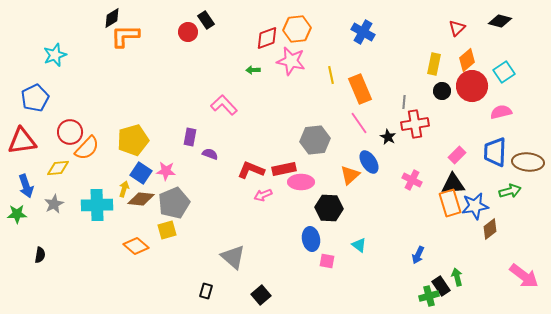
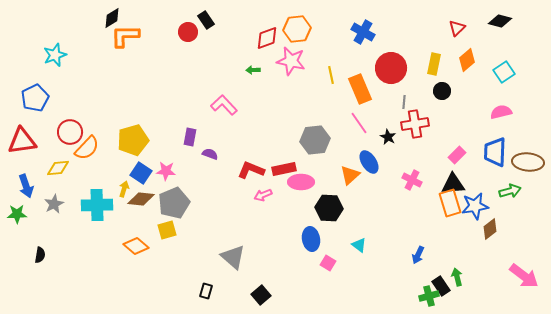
red circle at (472, 86): moved 81 px left, 18 px up
pink square at (327, 261): moved 1 px right, 2 px down; rotated 21 degrees clockwise
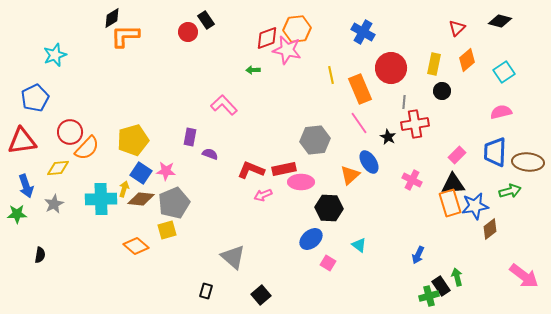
pink star at (291, 61): moved 4 px left, 11 px up
cyan cross at (97, 205): moved 4 px right, 6 px up
blue ellipse at (311, 239): rotated 60 degrees clockwise
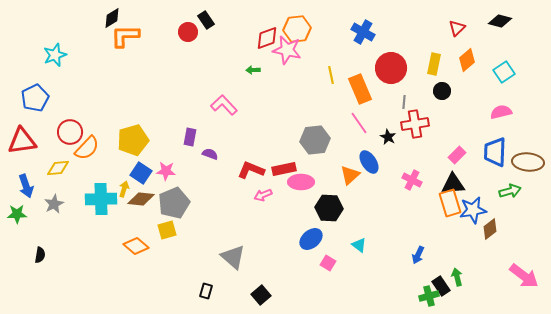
blue star at (475, 206): moved 2 px left, 4 px down
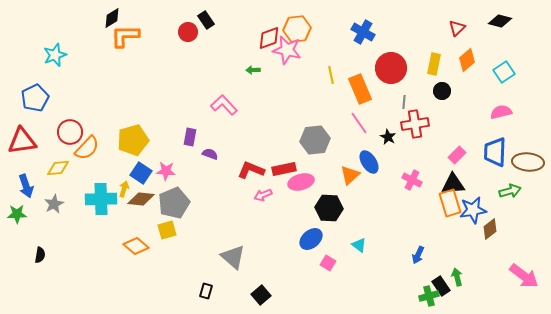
red diamond at (267, 38): moved 2 px right
pink ellipse at (301, 182): rotated 15 degrees counterclockwise
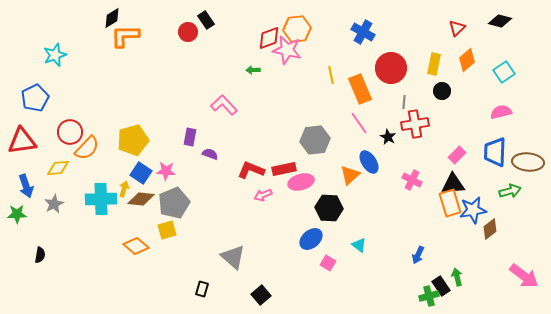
black rectangle at (206, 291): moved 4 px left, 2 px up
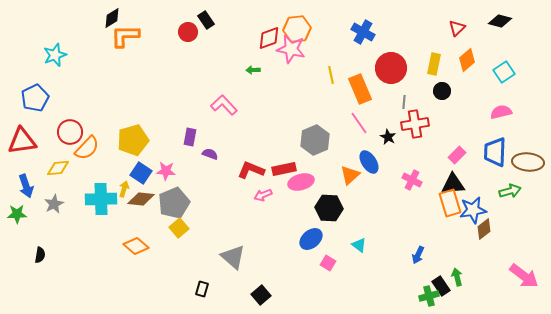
pink star at (287, 50): moved 4 px right, 1 px up
gray hexagon at (315, 140): rotated 16 degrees counterclockwise
brown diamond at (490, 229): moved 6 px left
yellow square at (167, 230): moved 12 px right, 2 px up; rotated 24 degrees counterclockwise
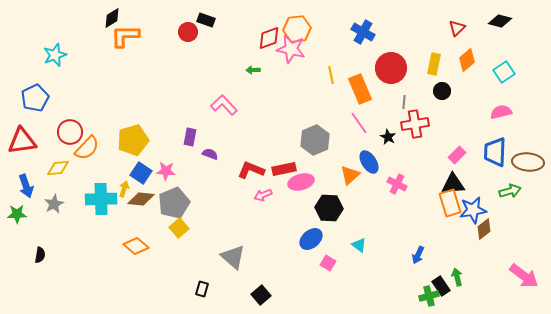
black rectangle at (206, 20): rotated 36 degrees counterclockwise
pink cross at (412, 180): moved 15 px left, 4 px down
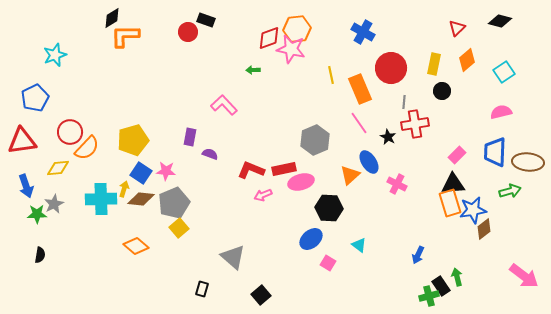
green star at (17, 214): moved 20 px right
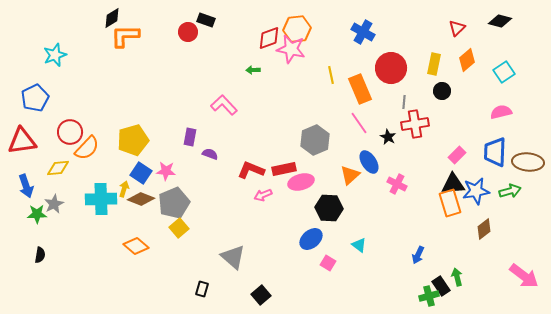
brown diamond at (141, 199): rotated 16 degrees clockwise
blue star at (473, 210): moved 3 px right, 19 px up
